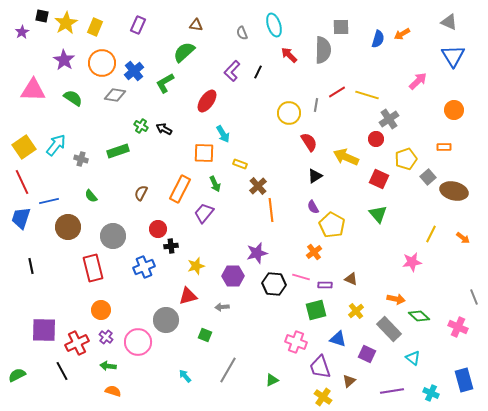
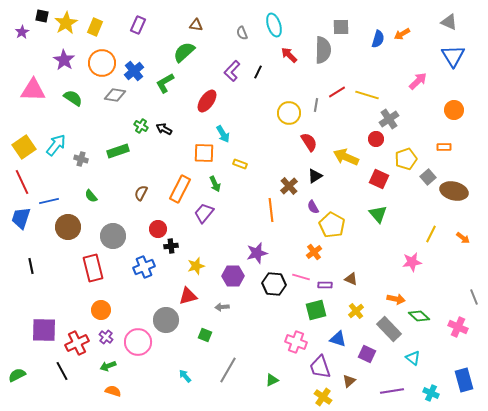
brown cross at (258, 186): moved 31 px right
green arrow at (108, 366): rotated 28 degrees counterclockwise
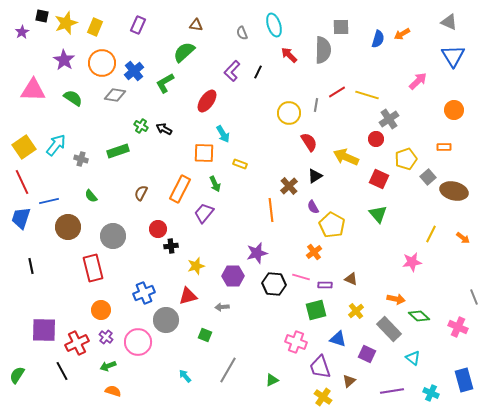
yellow star at (66, 23): rotated 10 degrees clockwise
blue cross at (144, 267): moved 26 px down
green semicircle at (17, 375): rotated 30 degrees counterclockwise
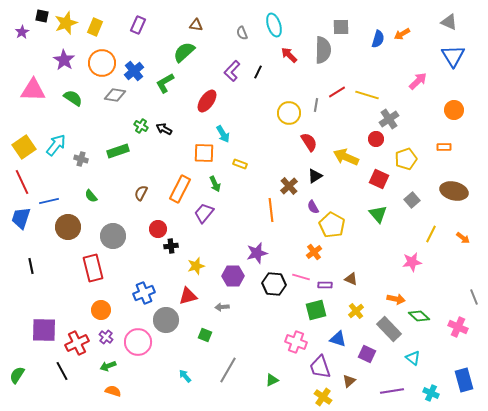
gray square at (428, 177): moved 16 px left, 23 px down
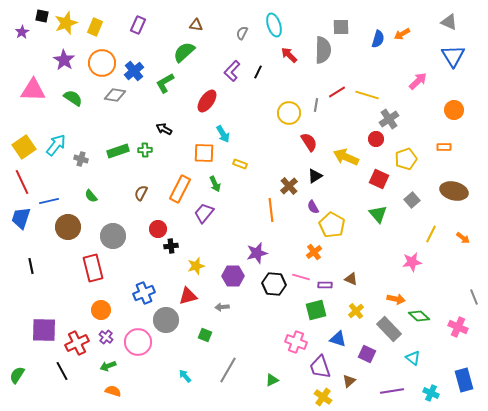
gray semicircle at (242, 33): rotated 48 degrees clockwise
green cross at (141, 126): moved 4 px right, 24 px down; rotated 32 degrees counterclockwise
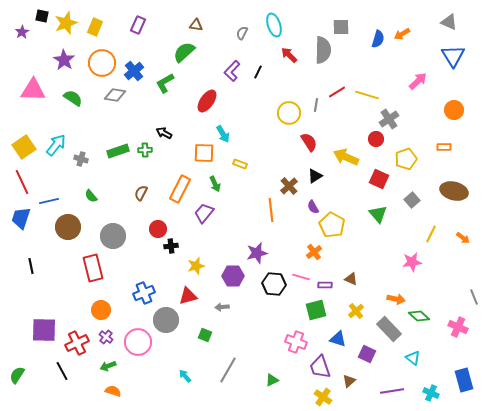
black arrow at (164, 129): moved 4 px down
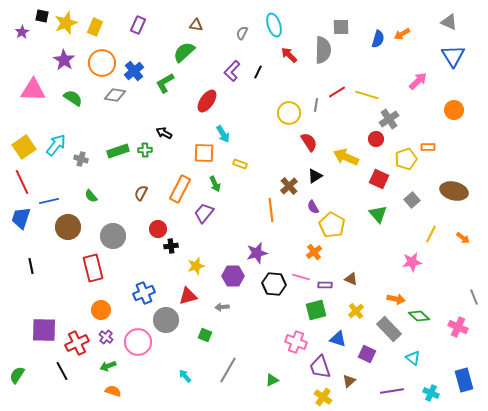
orange rectangle at (444, 147): moved 16 px left
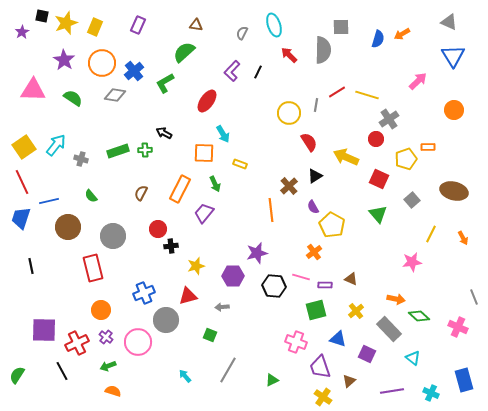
orange arrow at (463, 238): rotated 24 degrees clockwise
black hexagon at (274, 284): moved 2 px down
green square at (205, 335): moved 5 px right
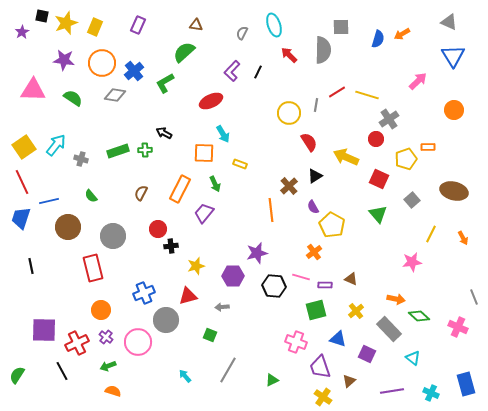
purple star at (64, 60): rotated 25 degrees counterclockwise
red ellipse at (207, 101): moved 4 px right; rotated 30 degrees clockwise
blue rectangle at (464, 380): moved 2 px right, 4 px down
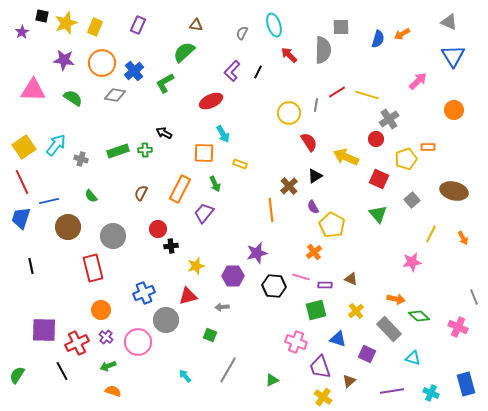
cyan triangle at (413, 358): rotated 21 degrees counterclockwise
